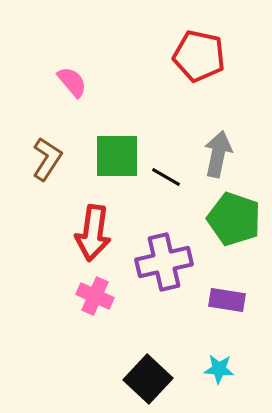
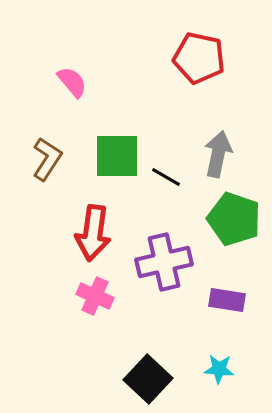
red pentagon: moved 2 px down
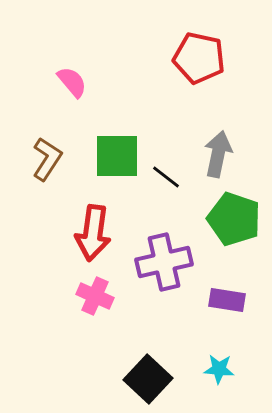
black line: rotated 8 degrees clockwise
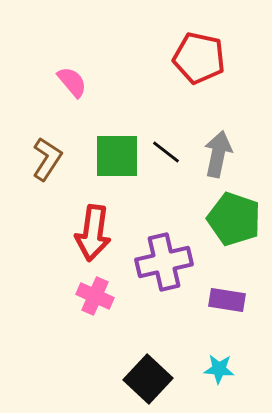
black line: moved 25 px up
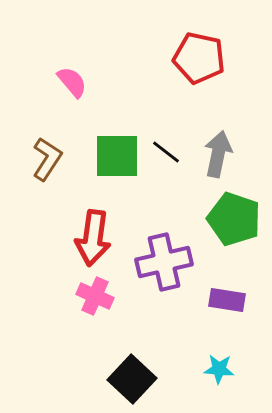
red arrow: moved 5 px down
black square: moved 16 px left
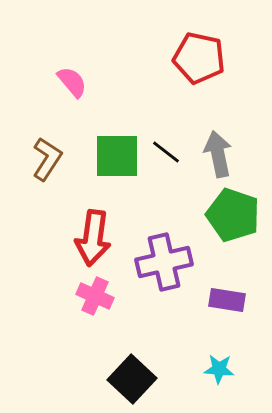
gray arrow: rotated 24 degrees counterclockwise
green pentagon: moved 1 px left, 4 px up
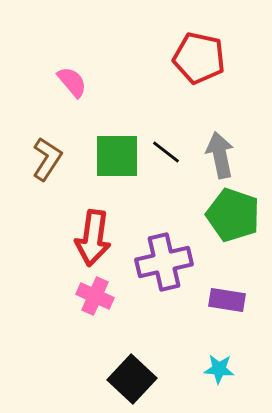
gray arrow: moved 2 px right, 1 px down
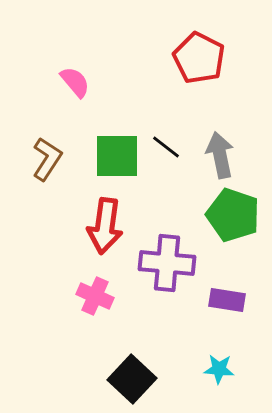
red pentagon: rotated 15 degrees clockwise
pink semicircle: moved 3 px right
black line: moved 5 px up
red arrow: moved 12 px right, 12 px up
purple cross: moved 3 px right, 1 px down; rotated 18 degrees clockwise
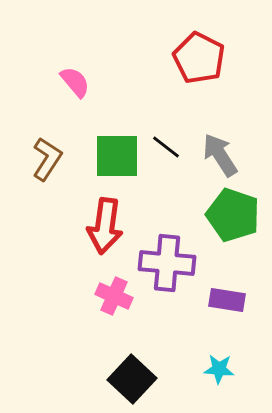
gray arrow: rotated 21 degrees counterclockwise
pink cross: moved 19 px right
